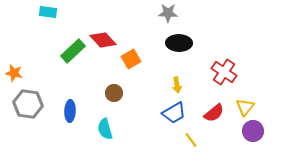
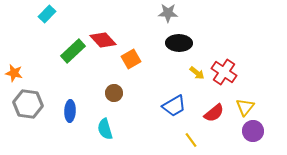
cyan rectangle: moved 1 px left, 2 px down; rotated 54 degrees counterclockwise
yellow arrow: moved 20 px right, 12 px up; rotated 42 degrees counterclockwise
blue trapezoid: moved 7 px up
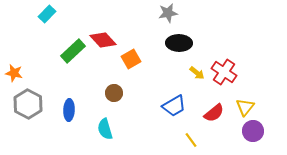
gray star: rotated 12 degrees counterclockwise
gray hexagon: rotated 20 degrees clockwise
blue ellipse: moved 1 px left, 1 px up
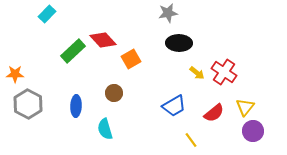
orange star: moved 1 px right, 1 px down; rotated 12 degrees counterclockwise
blue ellipse: moved 7 px right, 4 px up
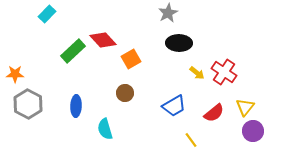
gray star: rotated 18 degrees counterclockwise
brown circle: moved 11 px right
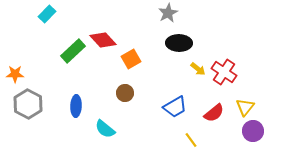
yellow arrow: moved 1 px right, 4 px up
blue trapezoid: moved 1 px right, 1 px down
cyan semicircle: rotated 35 degrees counterclockwise
